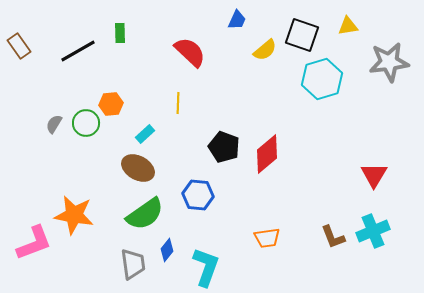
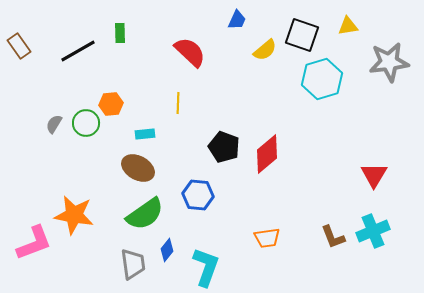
cyan rectangle: rotated 36 degrees clockwise
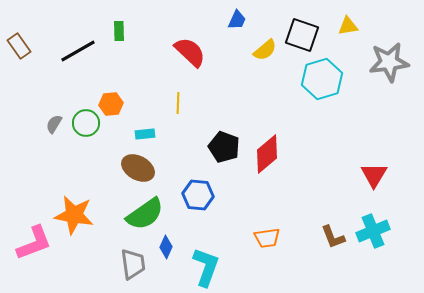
green rectangle: moved 1 px left, 2 px up
blue diamond: moved 1 px left, 3 px up; rotated 15 degrees counterclockwise
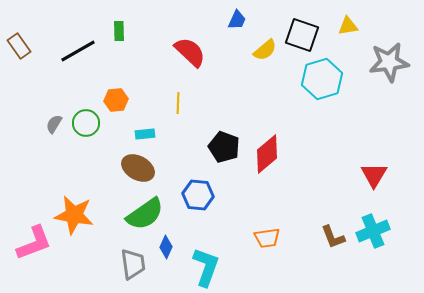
orange hexagon: moved 5 px right, 4 px up
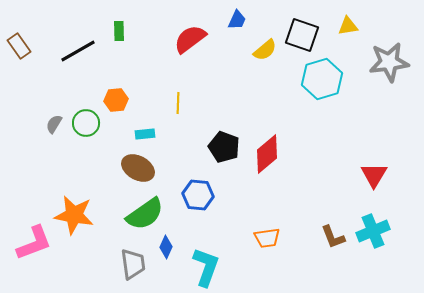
red semicircle: moved 13 px up; rotated 80 degrees counterclockwise
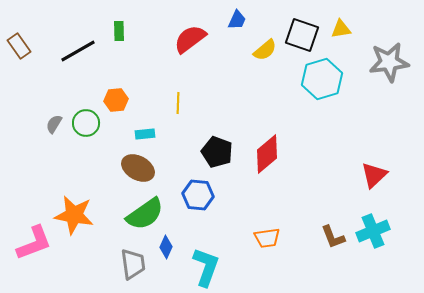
yellow triangle: moved 7 px left, 3 px down
black pentagon: moved 7 px left, 5 px down
red triangle: rotated 16 degrees clockwise
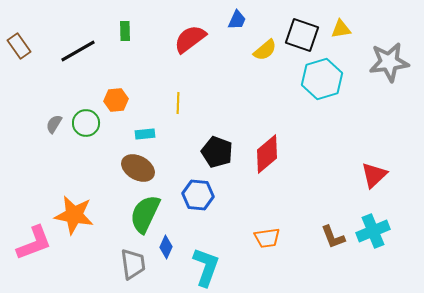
green rectangle: moved 6 px right
green semicircle: rotated 150 degrees clockwise
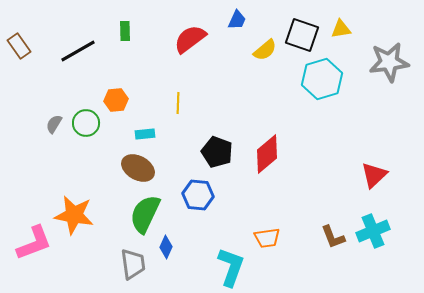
cyan L-shape: moved 25 px right
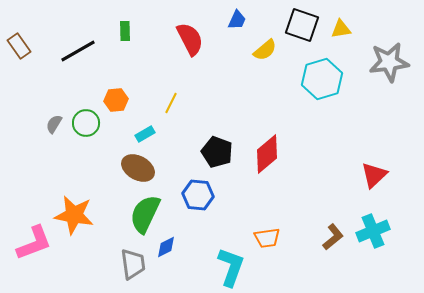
black square: moved 10 px up
red semicircle: rotated 100 degrees clockwise
yellow line: moved 7 px left; rotated 25 degrees clockwise
cyan rectangle: rotated 24 degrees counterclockwise
brown L-shape: rotated 108 degrees counterclockwise
blue diamond: rotated 40 degrees clockwise
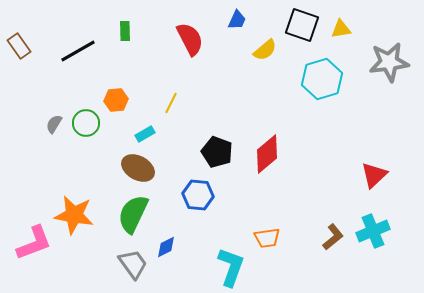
green semicircle: moved 12 px left
gray trapezoid: rotated 28 degrees counterclockwise
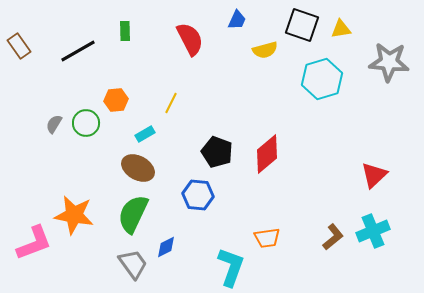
yellow semicircle: rotated 25 degrees clockwise
gray star: rotated 12 degrees clockwise
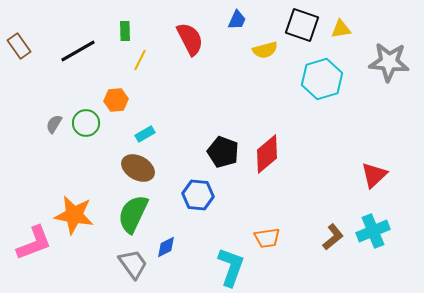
yellow line: moved 31 px left, 43 px up
black pentagon: moved 6 px right
